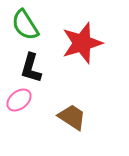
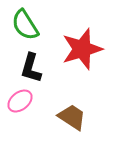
red star: moved 6 px down
pink ellipse: moved 1 px right, 1 px down
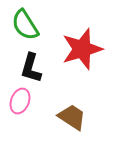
pink ellipse: rotated 30 degrees counterclockwise
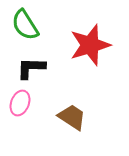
red star: moved 8 px right, 4 px up
black L-shape: rotated 76 degrees clockwise
pink ellipse: moved 2 px down
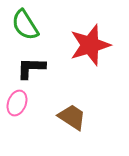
pink ellipse: moved 3 px left
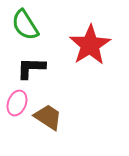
red star: rotated 15 degrees counterclockwise
brown trapezoid: moved 24 px left
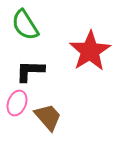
red star: moved 6 px down
black L-shape: moved 1 px left, 3 px down
brown trapezoid: rotated 16 degrees clockwise
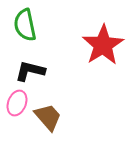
green semicircle: rotated 20 degrees clockwise
red star: moved 13 px right, 6 px up
black L-shape: rotated 12 degrees clockwise
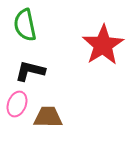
pink ellipse: moved 1 px down
brown trapezoid: rotated 48 degrees counterclockwise
